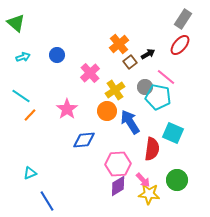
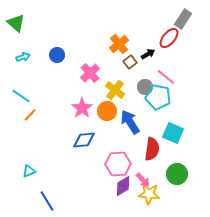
red ellipse: moved 11 px left, 7 px up
yellow cross: rotated 18 degrees counterclockwise
pink star: moved 15 px right, 1 px up
cyan triangle: moved 1 px left, 2 px up
green circle: moved 6 px up
purple diamond: moved 5 px right
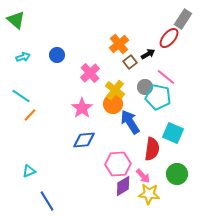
green triangle: moved 3 px up
orange circle: moved 6 px right, 7 px up
pink arrow: moved 4 px up
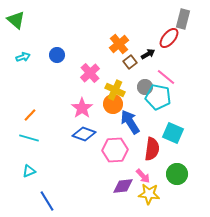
gray rectangle: rotated 18 degrees counterclockwise
yellow cross: rotated 12 degrees counterclockwise
cyan line: moved 8 px right, 42 px down; rotated 18 degrees counterclockwise
blue diamond: moved 6 px up; rotated 25 degrees clockwise
pink hexagon: moved 3 px left, 14 px up
purple diamond: rotated 25 degrees clockwise
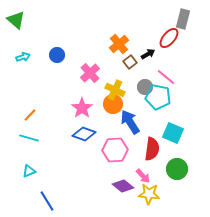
green circle: moved 5 px up
purple diamond: rotated 45 degrees clockwise
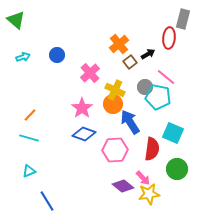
red ellipse: rotated 35 degrees counterclockwise
pink arrow: moved 2 px down
yellow star: rotated 15 degrees counterclockwise
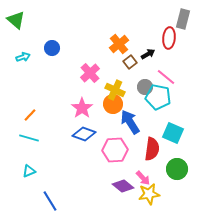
blue circle: moved 5 px left, 7 px up
blue line: moved 3 px right
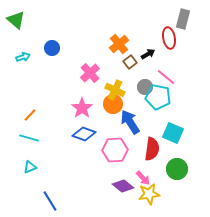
red ellipse: rotated 15 degrees counterclockwise
cyan triangle: moved 1 px right, 4 px up
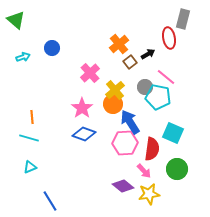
yellow cross: rotated 24 degrees clockwise
orange line: moved 2 px right, 2 px down; rotated 48 degrees counterclockwise
pink hexagon: moved 10 px right, 7 px up
pink arrow: moved 1 px right, 7 px up
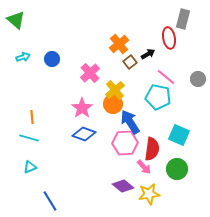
blue circle: moved 11 px down
gray circle: moved 53 px right, 8 px up
cyan square: moved 6 px right, 2 px down
pink arrow: moved 4 px up
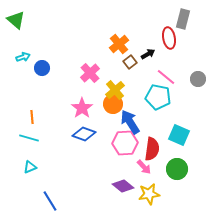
blue circle: moved 10 px left, 9 px down
